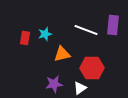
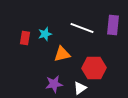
white line: moved 4 px left, 2 px up
red hexagon: moved 2 px right
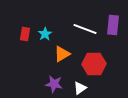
white line: moved 3 px right, 1 px down
cyan star: rotated 16 degrees counterclockwise
red rectangle: moved 4 px up
orange triangle: rotated 18 degrees counterclockwise
red hexagon: moved 4 px up
purple star: rotated 18 degrees clockwise
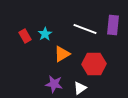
red rectangle: moved 2 px down; rotated 40 degrees counterclockwise
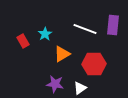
red rectangle: moved 2 px left, 5 px down
purple star: moved 1 px right
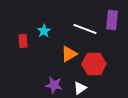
purple rectangle: moved 1 px left, 5 px up
cyan star: moved 1 px left, 3 px up
red rectangle: rotated 24 degrees clockwise
orange triangle: moved 7 px right
purple star: moved 1 px left, 1 px down
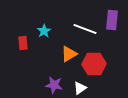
red rectangle: moved 2 px down
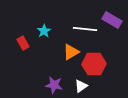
purple rectangle: rotated 66 degrees counterclockwise
white line: rotated 15 degrees counterclockwise
red rectangle: rotated 24 degrees counterclockwise
orange triangle: moved 2 px right, 2 px up
white triangle: moved 1 px right, 2 px up
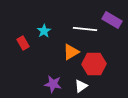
purple star: moved 1 px left, 1 px up
